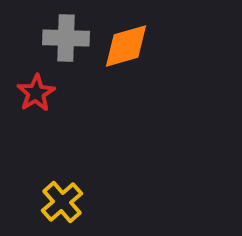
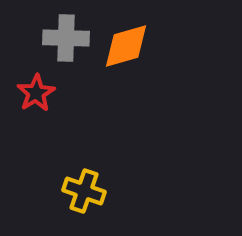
yellow cross: moved 22 px right, 11 px up; rotated 30 degrees counterclockwise
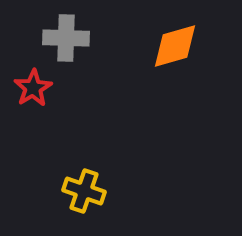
orange diamond: moved 49 px right
red star: moved 3 px left, 5 px up
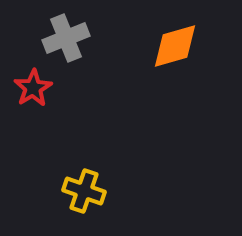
gray cross: rotated 24 degrees counterclockwise
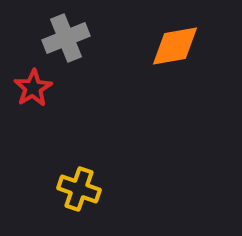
orange diamond: rotated 6 degrees clockwise
yellow cross: moved 5 px left, 2 px up
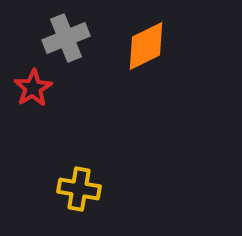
orange diamond: moved 29 px left; rotated 16 degrees counterclockwise
yellow cross: rotated 9 degrees counterclockwise
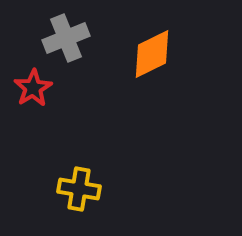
orange diamond: moved 6 px right, 8 px down
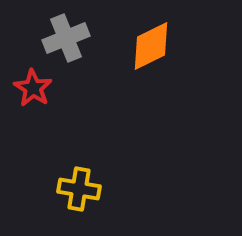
orange diamond: moved 1 px left, 8 px up
red star: rotated 9 degrees counterclockwise
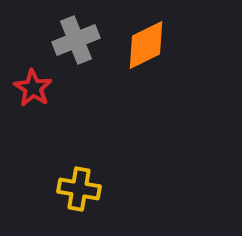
gray cross: moved 10 px right, 2 px down
orange diamond: moved 5 px left, 1 px up
